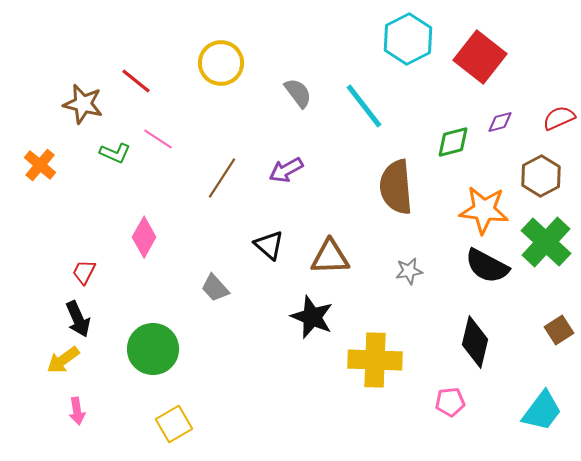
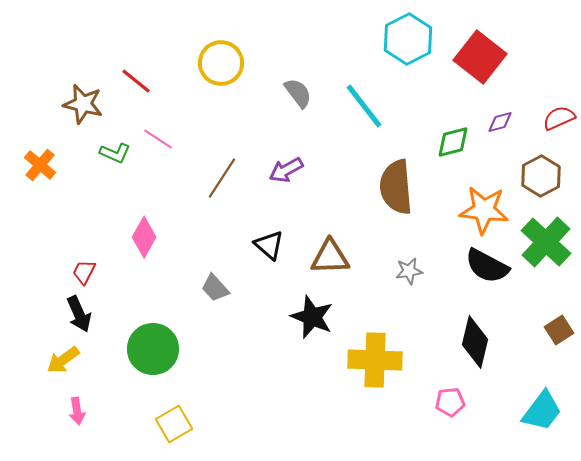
black arrow: moved 1 px right, 5 px up
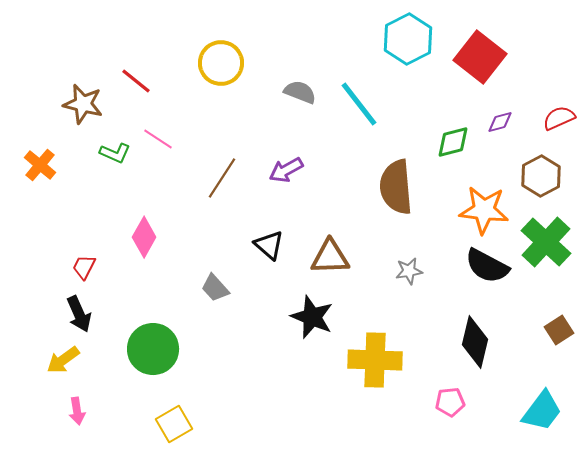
gray semicircle: moved 2 px right, 1 px up; rotated 32 degrees counterclockwise
cyan line: moved 5 px left, 2 px up
red trapezoid: moved 5 px up
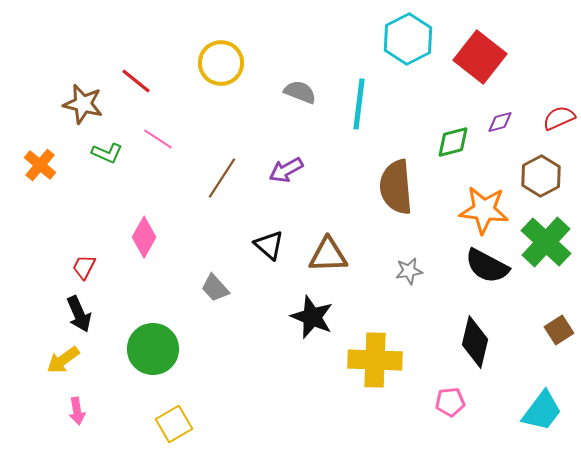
cyan line: rotated 45 degrees clockwise
green L-shape: moved 8 px left
brown triangle: moved 2 px left, 2 px up
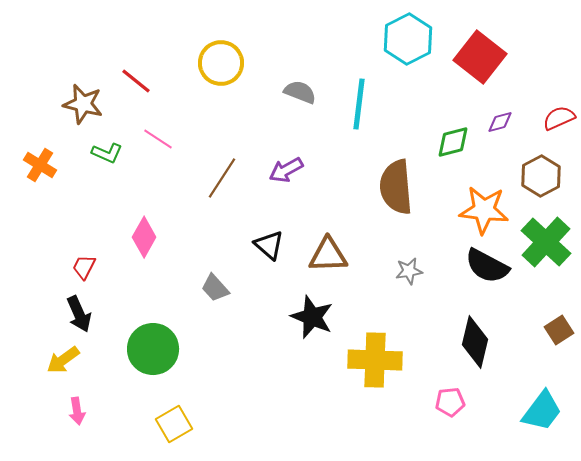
orange cross: rotated 8 degrees counterclockwise
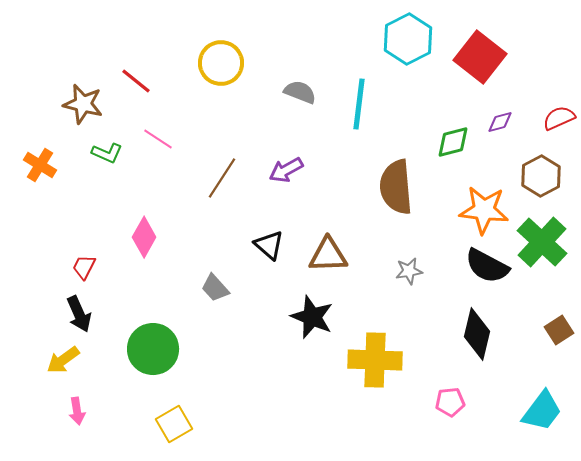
green cross: moved 4 px left
black diamond: moved 2 px right, 8 px up
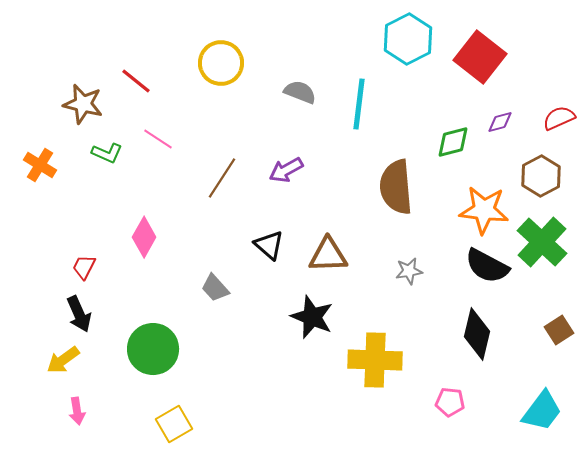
pink pentagon: rotated 12 degrees clockwise
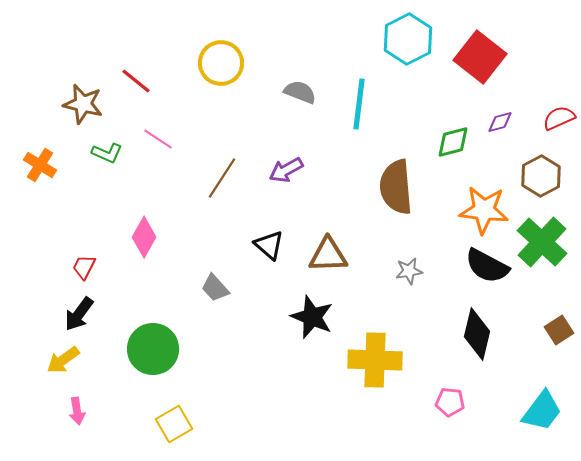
black arrow: rotated 60 degrees clockwise
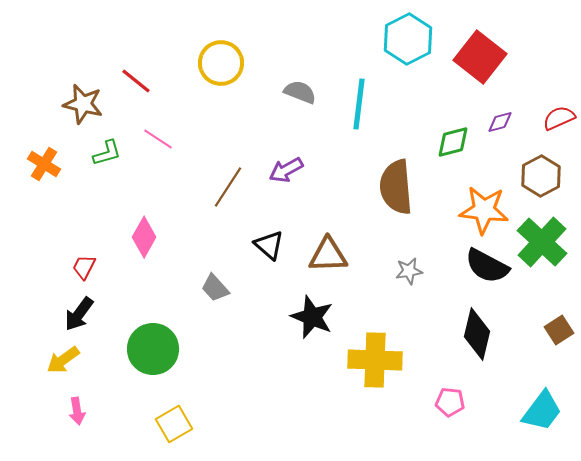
green L-shape: rotated 40 degrees counterclockwise
orange cross: moved 4 px right, 1 px up
brown line: moved 6 px right, 9 px down
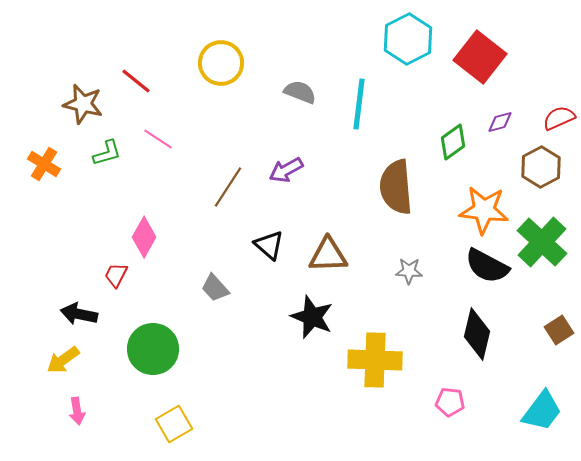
green diamond: rotated 21 degrees counterclockwise
brown hexagon: moved 9 px up
red trapezoid: moved 32 px right, 8 px down
gray star: rotated 12 degrees clockwise
black arrow: rotated 66 degrees clockwise
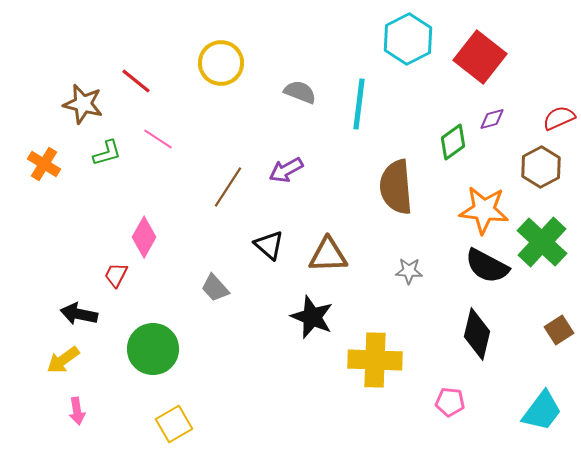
purple diamond: moved 8 px left, 3 px up
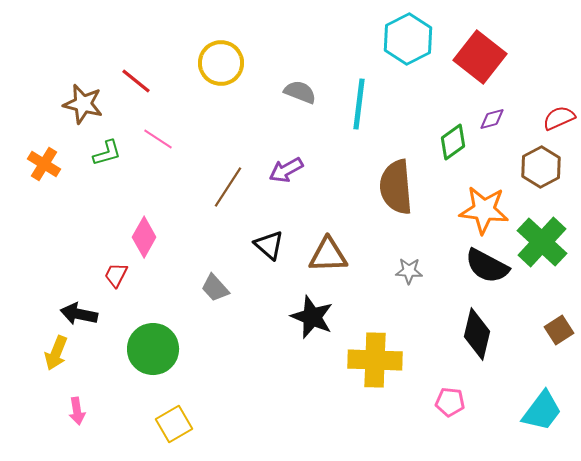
yellow arrow: moved 7 px left, 7 px up; rotated 32 degrees counterclockwise
